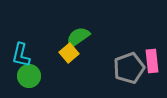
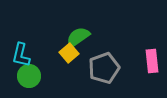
gray pentagon: moved 25 px left
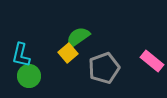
yellow square: moved 1 px left
pink rectangle: rotated 45 degrees counterclockwise
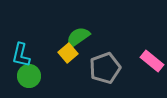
gray pentagon: moved 1 px right
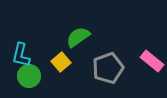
yellow square: moved 7 px left, 9 px down
gray pentagon: moved 3 px right
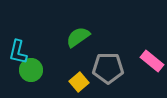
cyan L-shape: moved 3 px left, 3 px up
yellow square: moved 18 px right, 20 px down
gray pentagon: rotated 20 degrees clockwise
green circle: moved 2 px right, 6 px up
